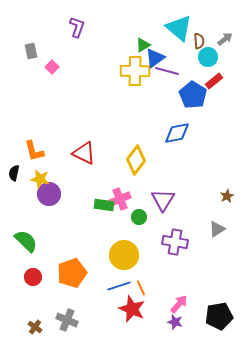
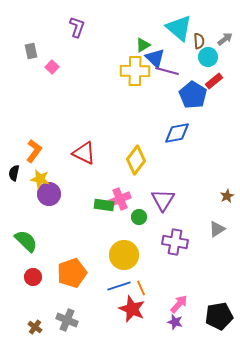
blue triangle: rotated 40 degrees counterclockwise
orange L-shape: rotated 130 degrees counterclockwise
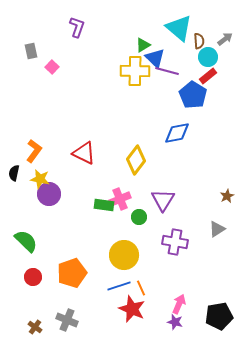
red rectangle: moved 6 px left, 5 px up
pink arrow: rotated 18 degrees counterclockwise
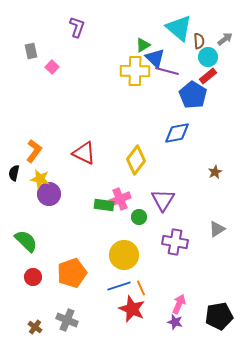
brown star: moved 12 px left, 24 px up
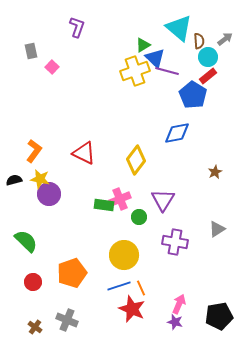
yellow cross: rotated 20 degrees counterclockwise
black semicircle: moved 7 px down; rotated 63 degrees clockwise
red circle: moved 5 px down
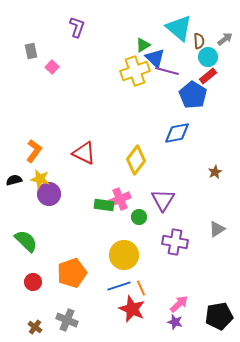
pink arrow: rotated 24 degrees clockwise
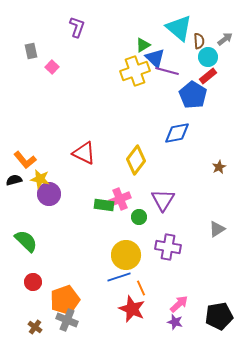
orange L-shape: moved 9 px left, 9 px down; rotated 105 degrees clockwise
brown star: moved 4 px right, 5 px up
purple cross: moved 7 px left, 5 px down
yellow circle: moved 2 px right
orange pentagon: moved 7 px left, 27 px down
blue line: moved 9 px up
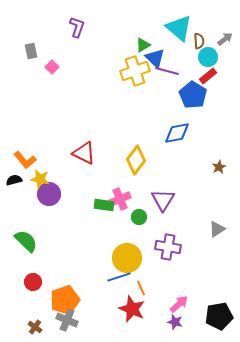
yellow circle: moved 1 px right, 3 px down
